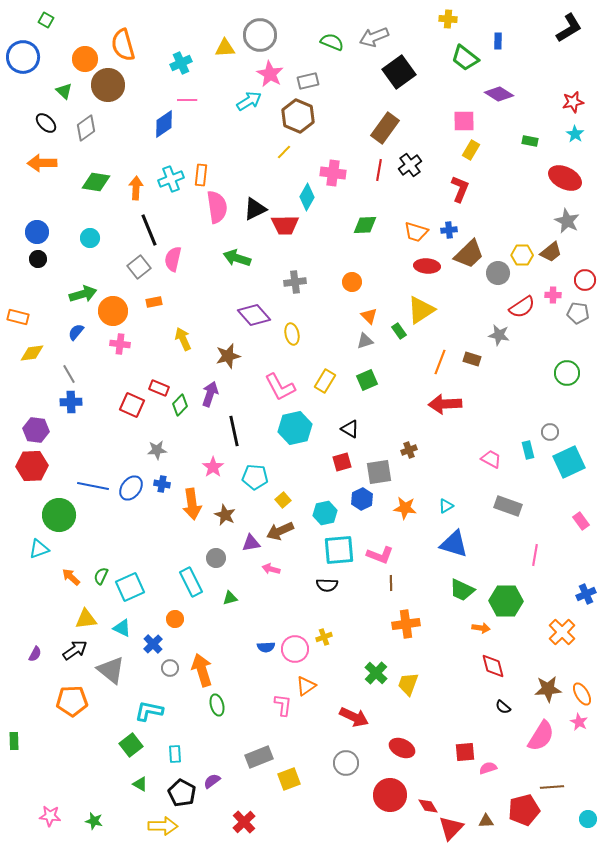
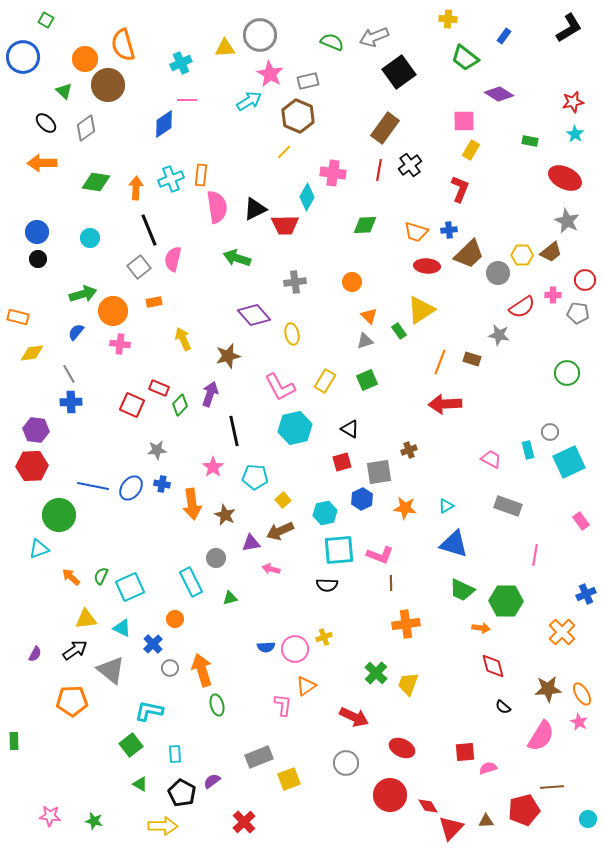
blue rectangle at (498, 41): moved 6 px right, 5 px up; rotated 35 degrees clockwise
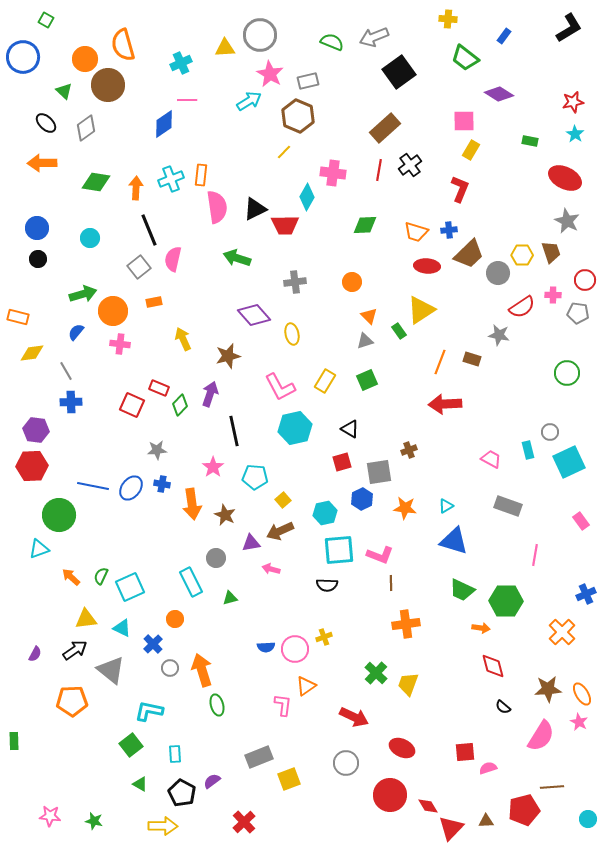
brown rectangle at (385, 128): rotated 12 degrees clockwise
blue circle at (37, 232): moved 4 px up
brown trapezoid at (551, 252): rotated 70 degrees counterclockwise
gray line at (69, 374): moved 3 px left, 3 px up
blue triangle at (454, 544): moved 3 px up
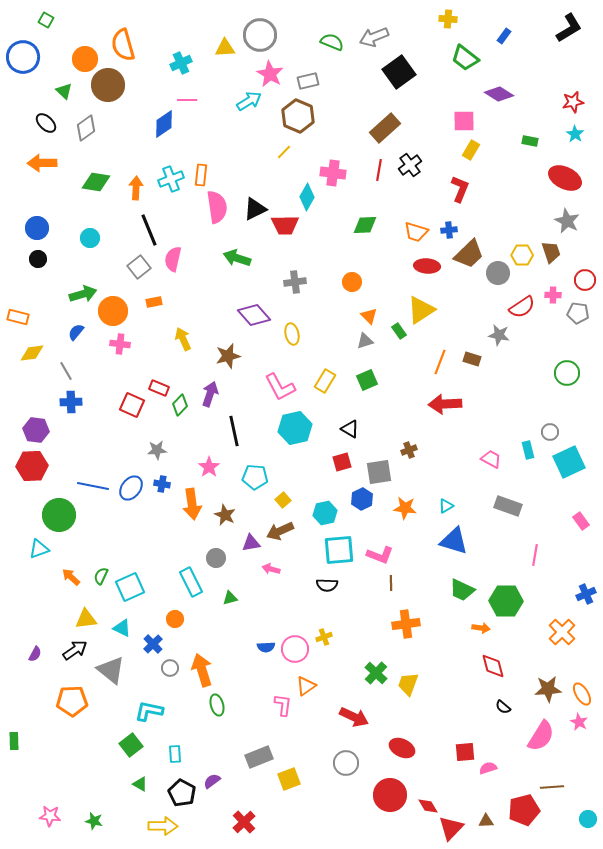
pink star at (213, 467): moved 4 px left
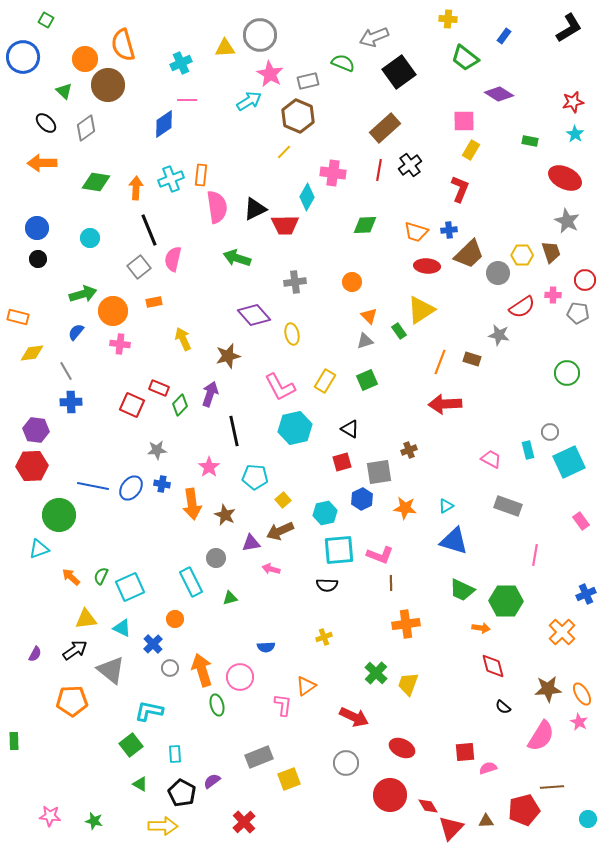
green semicircle at (332, 42): moved 11 px right, 21 px down
pink circle at (295, 649): moved 55 px left, 28 px down
